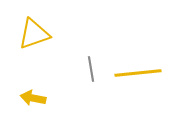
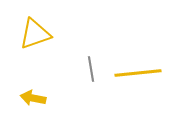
yellow triangle: moved 1 px right
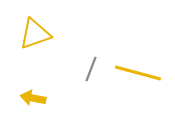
gray line: rotated 30 degrees clockwise
yellow line: rotated 21 degrees clockwise
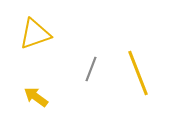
yellow line: rotated 54 degrees clockwise
yellow arrow: moved 3 px right, 1 px up; rotated 25 degrees clockwise
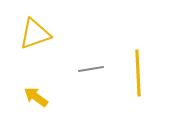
gray line: rotated 60 degrees clockwise
yellow line: rotated 18 degrees clockwise
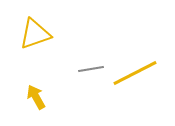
yellow line: moved 3 px left; rotated 66 degrees clockwise
yellow arrow: rotated 25 degrees clockwise
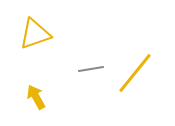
yellow line: rotated 24 degrees counterclockwise
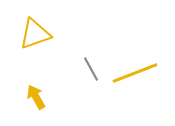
gray line: rotated 70 degrees clockwise
yellow line: rotated 30 degrees clockwise
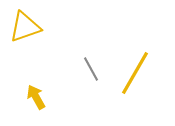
yellow triangle: moved 10 px left, 7 px up
yellow line: rotated 39 degrees counterclockwise
